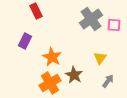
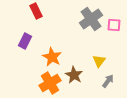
yellow triangle: moved 1 px left, 3 px down
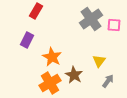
red rectangle: rotated 56 degrees clockwise
purple rectangle: moved 2 px right, 1 px up
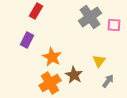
gray cross: moved 1 px left, 2 px up
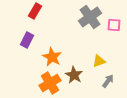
red rectangle: moved 1 px left
yellow triangle: rotated 32 degrees clockwise
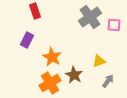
red rectangle: rotated 49 degrees counterclockwise
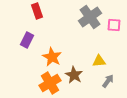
red rectangle: moved 2 px right
yellow triangle: rotated 16 degrees clockwise
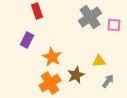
brown star: moved 2 px right; rotated 18 degrees clockwise
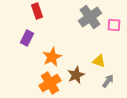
purple rectangle: moved 2 px up
orange star: rotated 18 degrees clockwise
yellow triangle: rotated 24 degrees clockwise
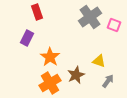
red rectangle: moved 1 px down
pink square: rotated 16 degrees clockwise
orange star: moved 2 px left; rotated 12 degrees counterclockwise
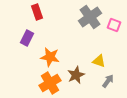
orange star: rotated 24 degrees counterclockwise
